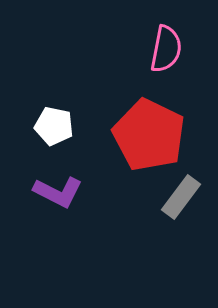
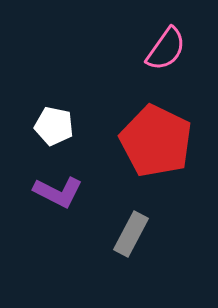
pink semicircle: rotated 24 degrees clockwise
red pentagon: moved 7 px right, 6 px down
gray rectangle: moved 50 px left, 37 px down; rotated 9 degrees counterclockwise
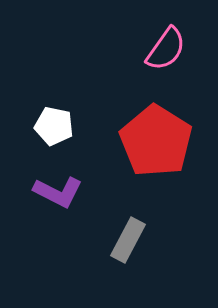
red pentagon: rotated 6 degrees clockwise
gray rectangle: moved 3 px left, 6 px down
